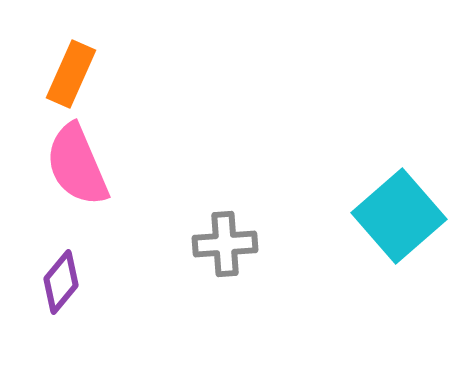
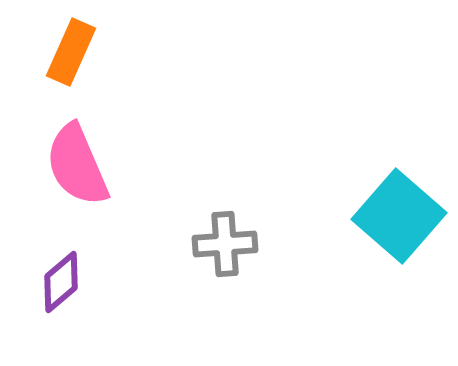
orange rectangle: moved 22 px up
cyan square: rotated 8 degrees counterclockwise
purple diamond: rotated 10 degrees clockwise
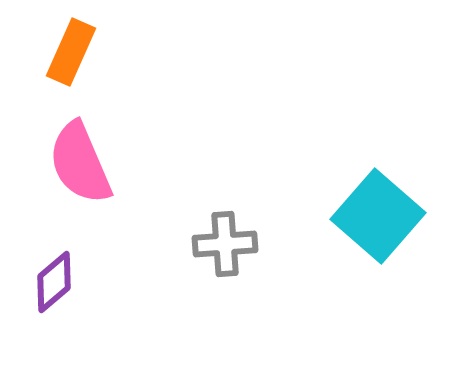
pink semicircle: moved 3 px right, 2 px up
cyan square: moved 21 px left
purple diamond: moved 7 px left
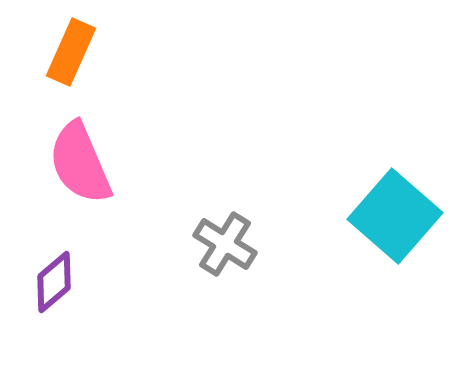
cyan square: moved 17 px right
gray cross: rotated 36 degrees clockwise
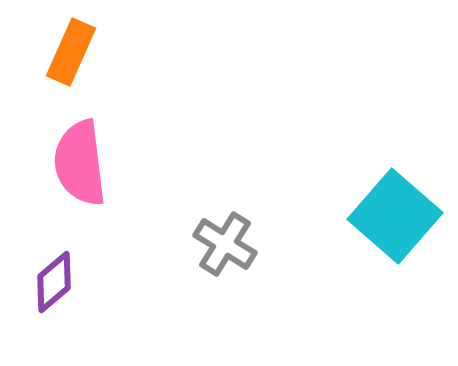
pink semicircle: rotated 16 degrees clockwise
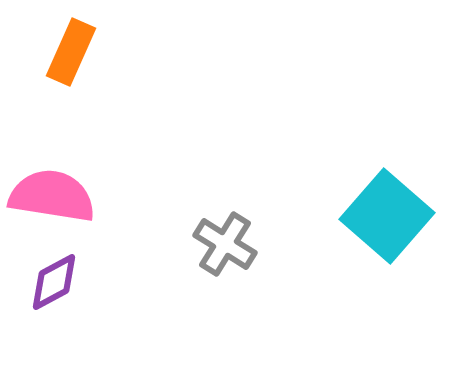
pink semicircle: moved 28 px left, 33 px down; rotated 106 degrees clockwise
cyan square: moved 8 px left
purple diamond: rotated 12 degrees clockwise
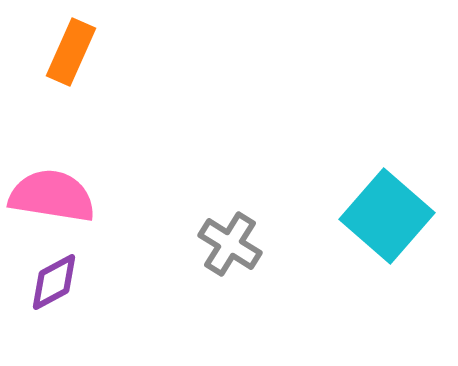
gray cross: moved 5 px right
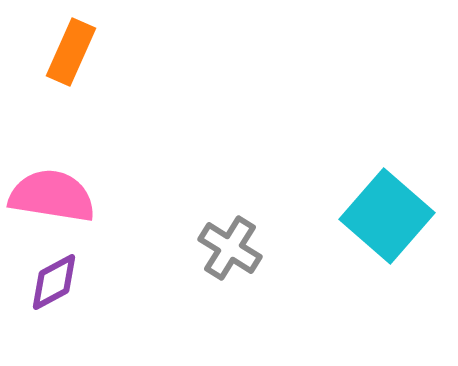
gray cross: moved 4 px down
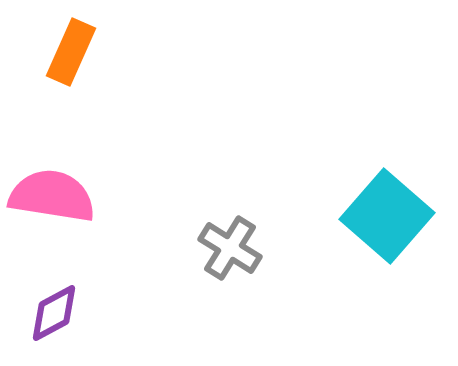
purple diamond: moved 31 px down
